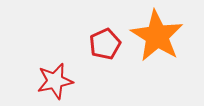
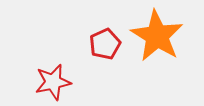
red star: moved 2 px left, 1 px down
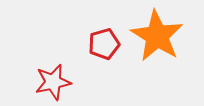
red pentagon: moved 1 px left; rotated 8 degrees clockwise
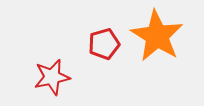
red star: moved 1 px left, 5 px up
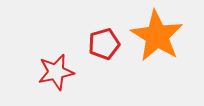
red star: moved 4 px right, 5 px up
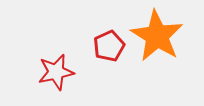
red pentagon: moved 5 px right, 2 px down; rotated 8 degrees counterclockwise
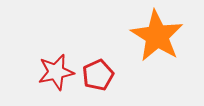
red pentagon: moved 11 px left, 29 px down
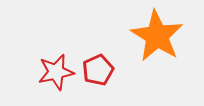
red pentagon: moved 5 px up
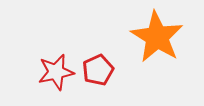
orange star: moved 1 px down
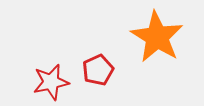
red star: moved 5 px left, 10 px down
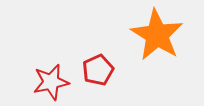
orange star: moved 2 px up
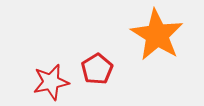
red pentagon: moved 1 px left, 1 px up; rotated 8 degrees counterclockwise
